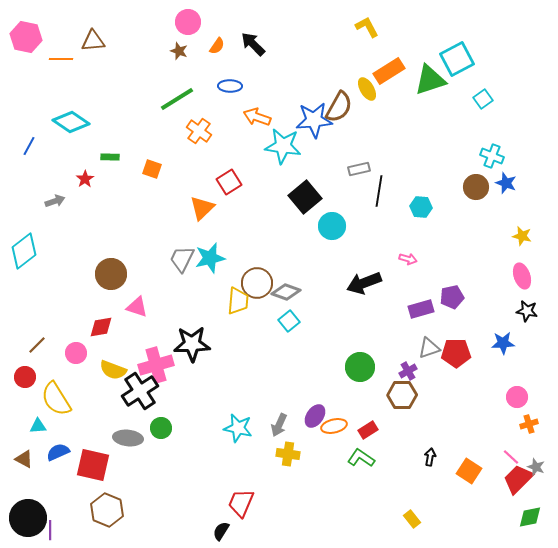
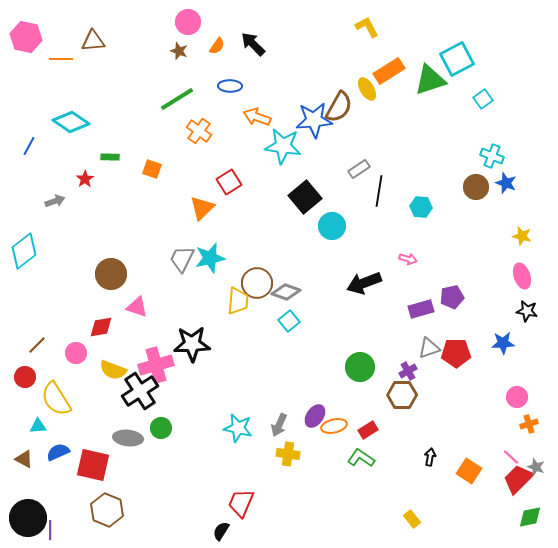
gray rectangle at (359, 169): rotated 20 degrees counterclockwise
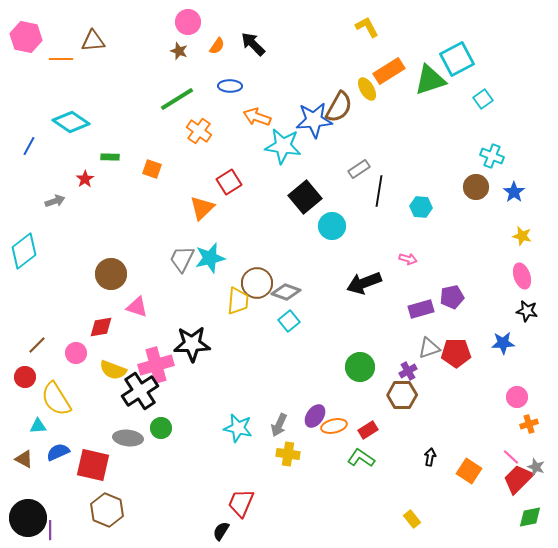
blue star at (506, 183): moved 8 px right, 9 px down; rotated 15 degrees clockwise
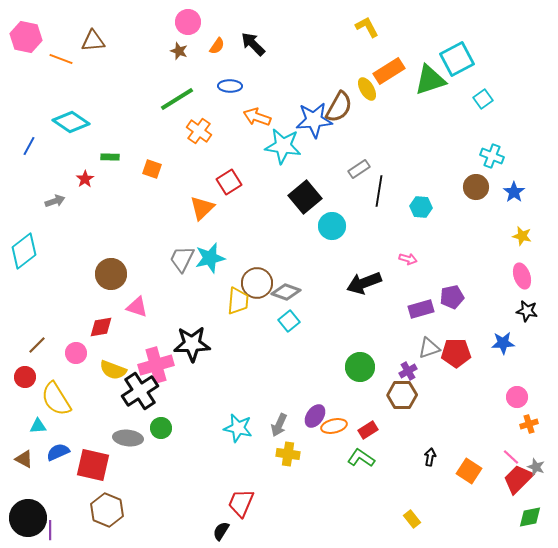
orange line at (61, 59): rotated 20 degrees clockwise
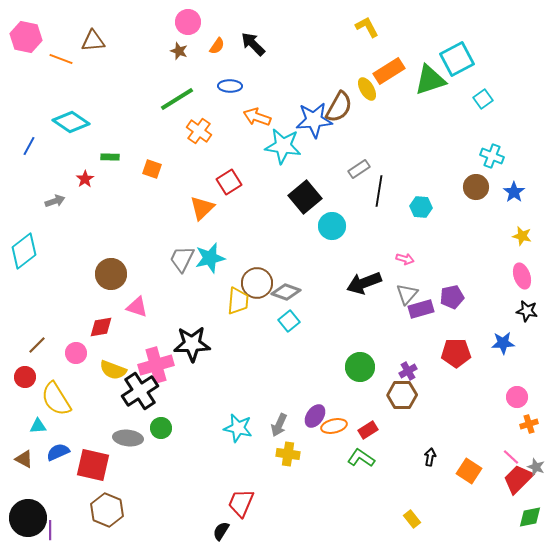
pink arrow at (408, 259): moved 3 px left
gray triangle at (429, 348): moved 22 px left, 54 px up; rotated 30 degrees counterclockwise
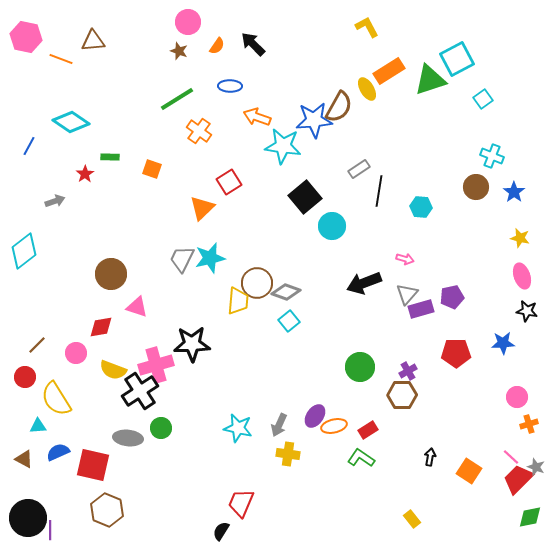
red star at (85, 179): moved 5 px up
yellow star at (522, 236): moved 2 px left, 2 px down
